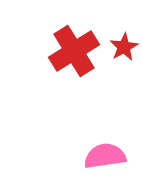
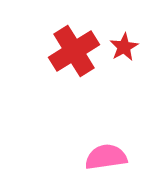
pink semicircle: moved 1 px right, 1 px down
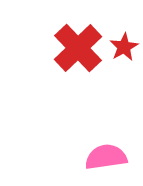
red cross: moved 4 px right, 3 px up; rotated 12 degrees counterclockwise
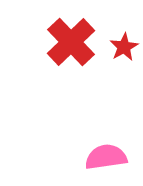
red cross: moved 7 px left, 6 px up
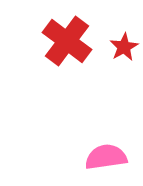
red cross: moved 4 px left, 1 px up; rotated 9 degrees counterclockwise
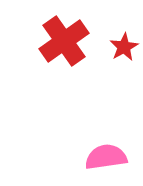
red cross: moved 3 px left; rotated 18 degrees clockwise
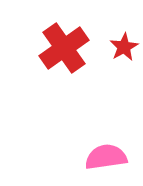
red cross: moved 7 px down
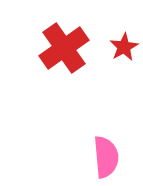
pink semicircle: rotated 93 degrees clockwise
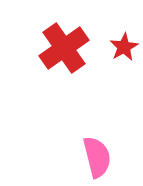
pink semicircle: moved 9 px left; rotated 9 degrees counterclockwise
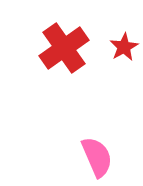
pink semicircle: rotated 9 degrees counterclockwise
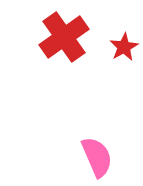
red cross: moved 11 px up
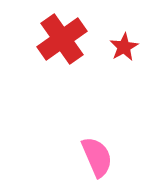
red cross: moved 2 px left, 2 px down
